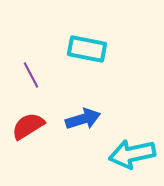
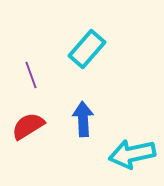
cyan rectangle: rotated 60 degrees counterclockwise
purple line: rotated 8 degrees clockwise
blue arrow: rotated 76 degrees counterclockwise
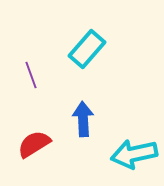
red semicircle: moved 6 px right, 18 px down
cyan arrow: moved 2 px right
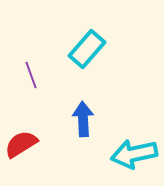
red semicircle: moved 13 px left
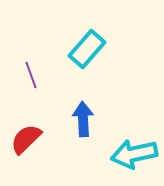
red semicircle: moved 5 px right, 5 px up; rotated 12 degrees counterclockwise
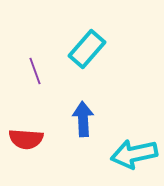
purple line: moved 4 px right, 4 px up
red semicircle: rotated 132 degrees counterclockwise
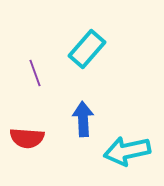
purple line: moved 2 px down
red semicircle: moved 1 px right, 1 px up
cyan arrow: moved 7 px left, 3 px up
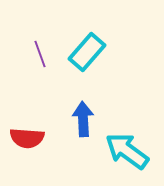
cyan rectangle: moved 3 px down
purple line: moved 5 px right, 19 px up
cyan arrow: rotated 48 degrees clockwise
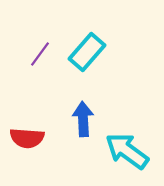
purple line: rotated 56 degrees clockwise
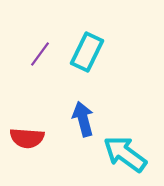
cyan rectangle: rotated 15 degrees counterclockwise
blue arrow: rotated 12 degrees counterclockwise
cyan arrow: moved 2 px left, 3 px down
